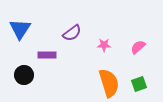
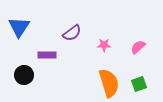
blue triangle: moved 1 px left, 2 px up
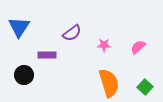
green square: moved 6 px right, 3 px down; rotated 28 degrees counterclockwise
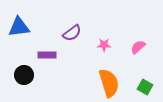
blue triangle: rotated 50 degrees clockwise
green square: rotated 14 degrees counterclockwise
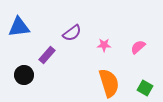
purple rectangle: rotated 48 degrees counterclockwise
green square: moved 1 px down
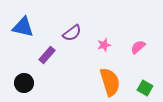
blue triangle: moved 4 px right; rotated 20 degrees clockwise
pink star: rotated 16 degrees counterclockwise
black circle: moved 8 px down
orange semicircle: moved 1 px right, 1 px up
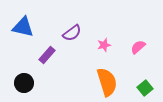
orange semicircle: moved 3 px left
green square: rotated 21 degrees clockwise
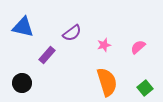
black circle: moved 2 px left
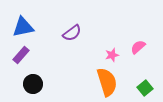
blue triangle: rotated 25 degrees counterclockwise
pink star: moved 8 px right, 10 px down
purple rectangle: moved 26 px left
black circle: moved 11 px right, 1 px down
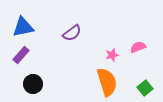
pink semicircle: rotated 21 degrees clockwise
